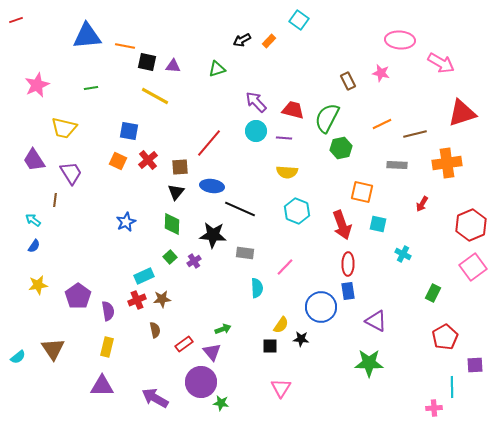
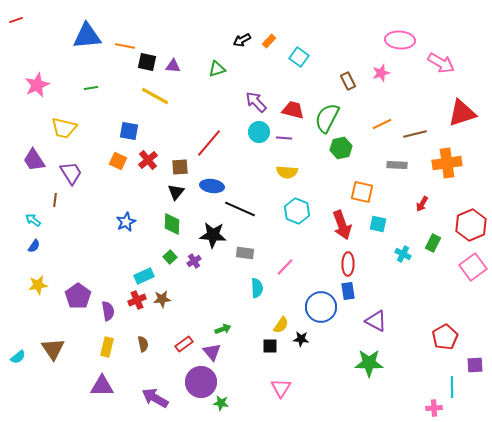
cyan square at (299, 20): moved 37 px down
pink star at (381, 73): rotated 30 degrees counterclockwise
cyan circle at (256, 131): moved 3 px right, 1 px down
green rectangle at (433, 293): moved 50 px up
brown semicircle at (155, 330): moved 12 px left, 14 px down
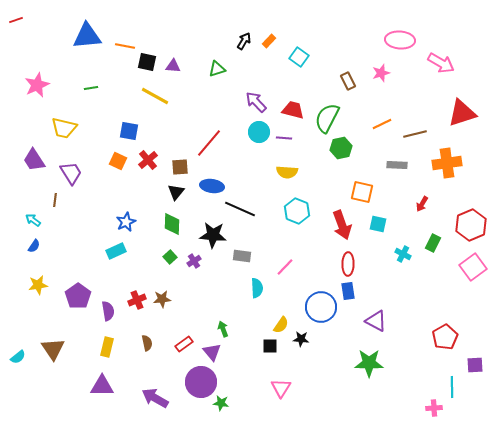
black arrow at (242, 40): moved 2 px right, 1 px down; rotated 150 degrees clockwise
gray rectangle at (245, 253): moved 3 px left, 3 px down
cyan rectangle at (144, 276): moved 28 px left, 25 px up
green arrow at (223, 329): rotated 91 degrees counterclockwise
brown semicircle at (143, 344): moved 4 px right, 1 px up
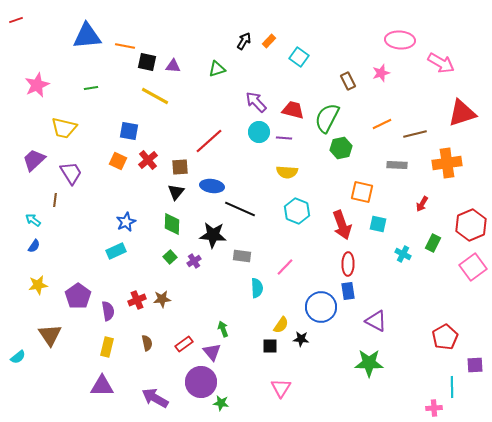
red line at (209, 143): moved 2 px up; rotated 8 degrees clockwise
purple trapezoid at (34, 160): rotated 80 degrees clockwise
brown triangle at (53, 349): moved 3 px left, 14 px up
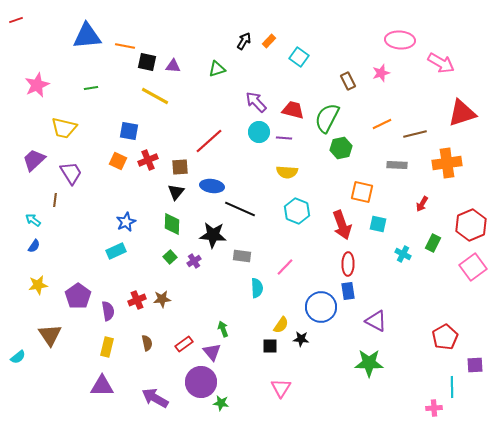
red cross at (148, 160): rotated 18 degrees clockwise
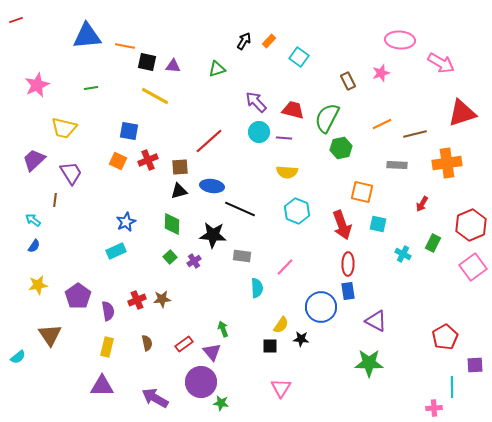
black triangle at (176, 192): moved 3 px right, 1 px up; rotated 36 degrees clockwise
